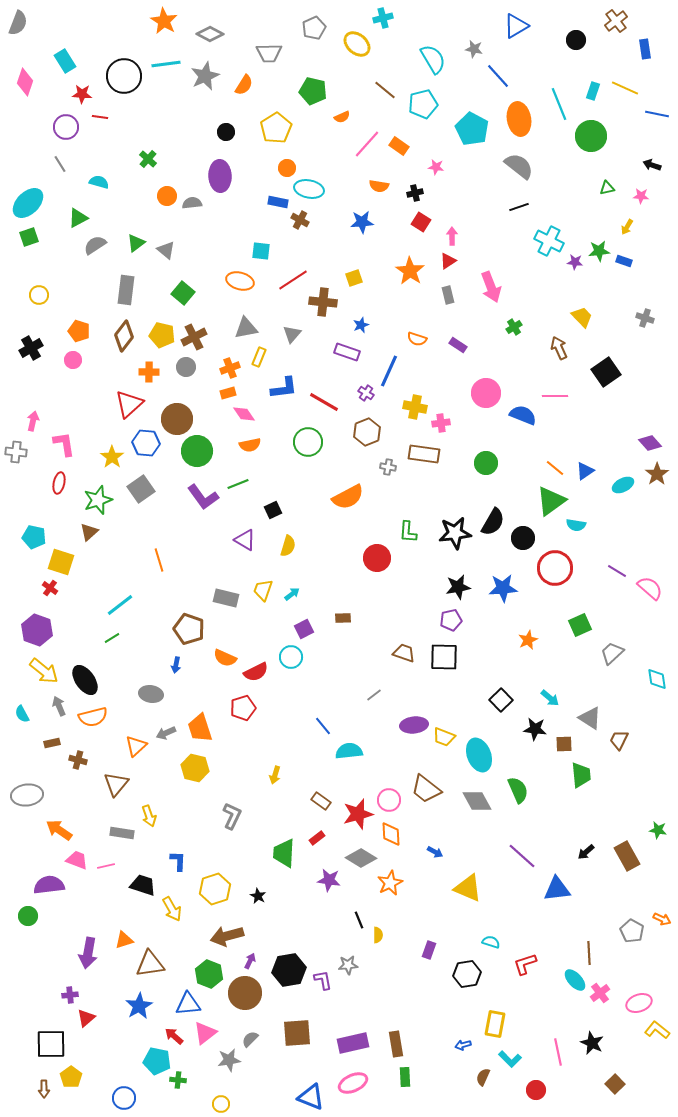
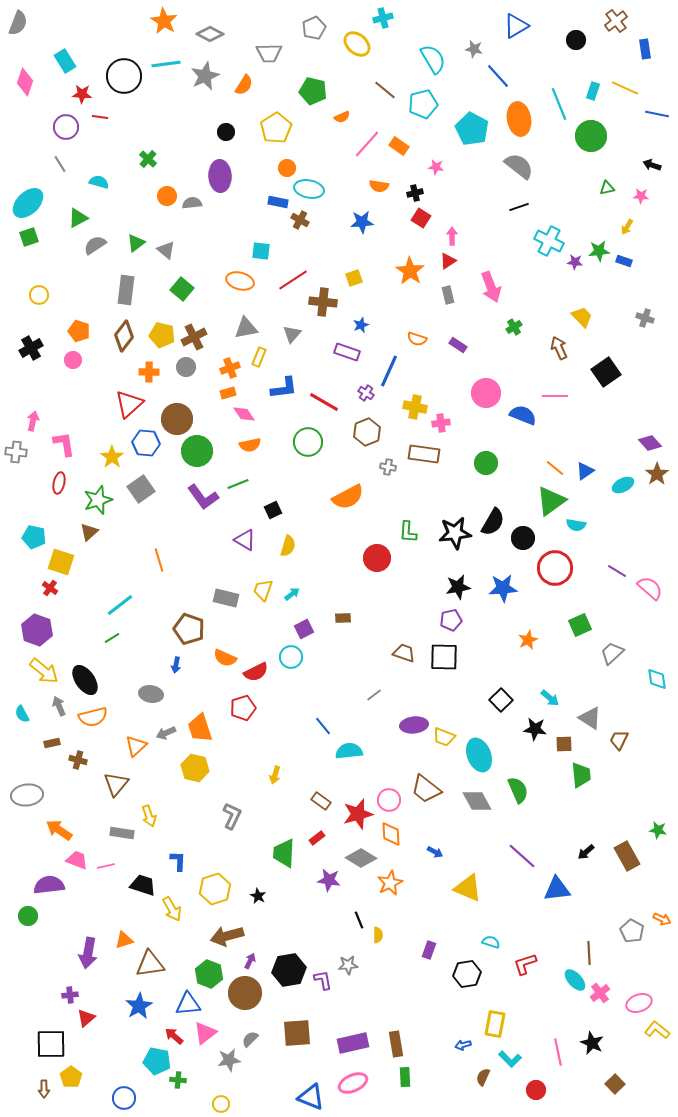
red square at (421, 222): moved 4 px up
green square at (183, 293): moved 1 px left, 4 px up
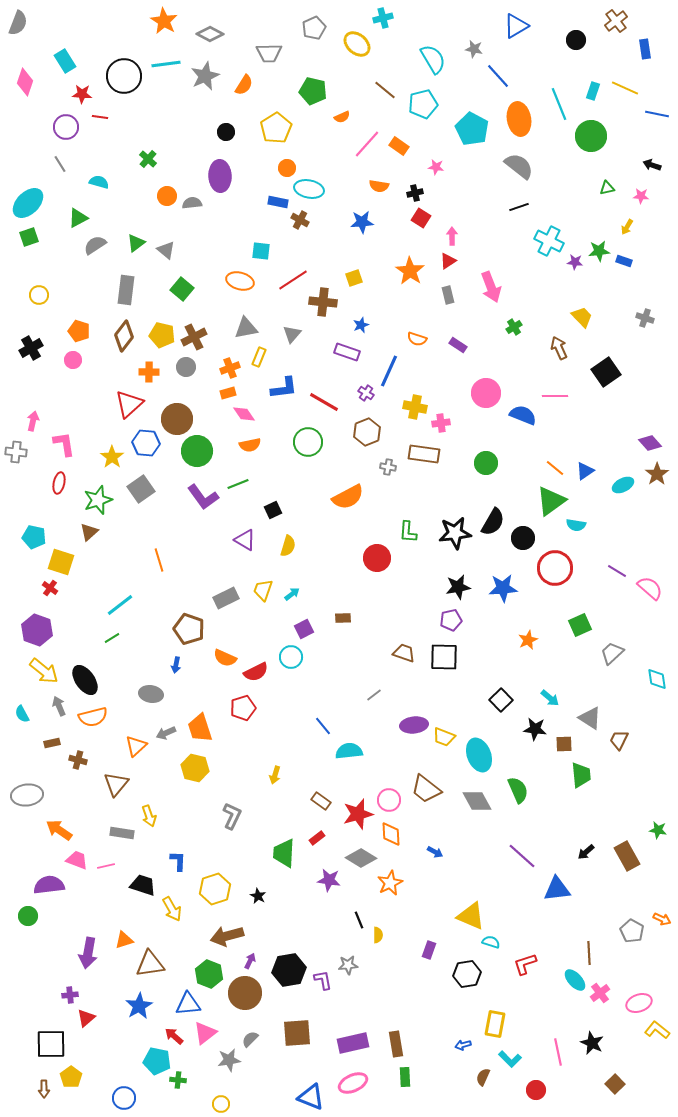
gray rectangle at (226, 598): rotated 40 degrees counterclockwise
yellow triangle at (468, 888): moved 3 px right, 28 px down
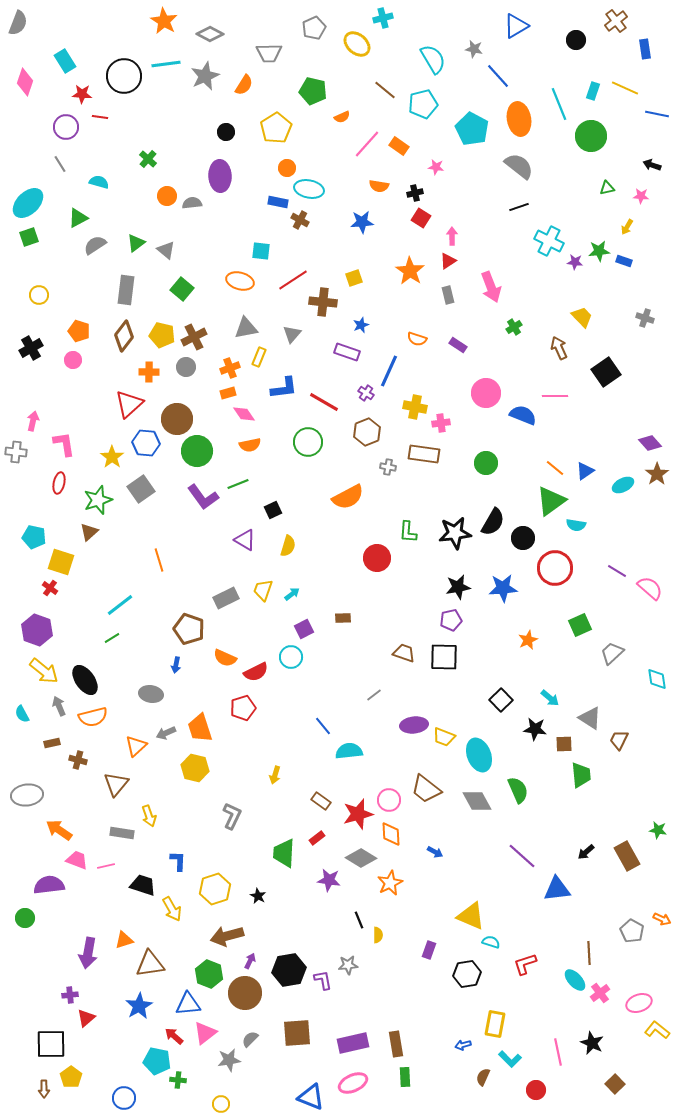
green circle at (28, 916): moved 3 px left, 2 px down
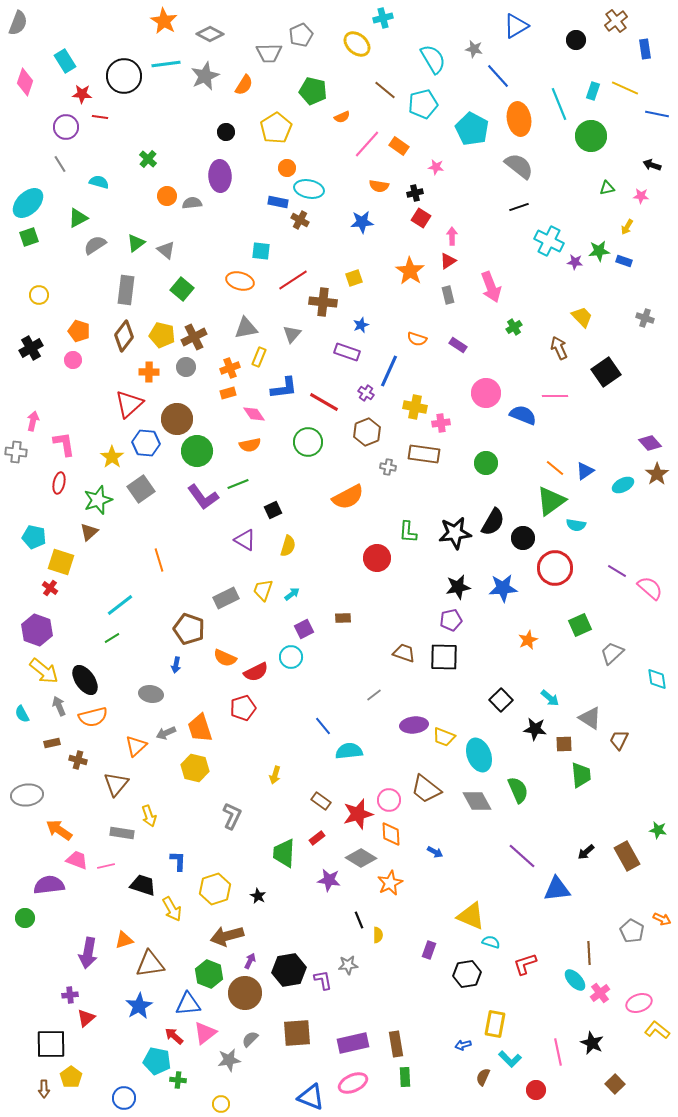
gray pentagon at (314, 28): moved 13 px left, 7 px down
pink diamond at (244, 414): moved 10 px right
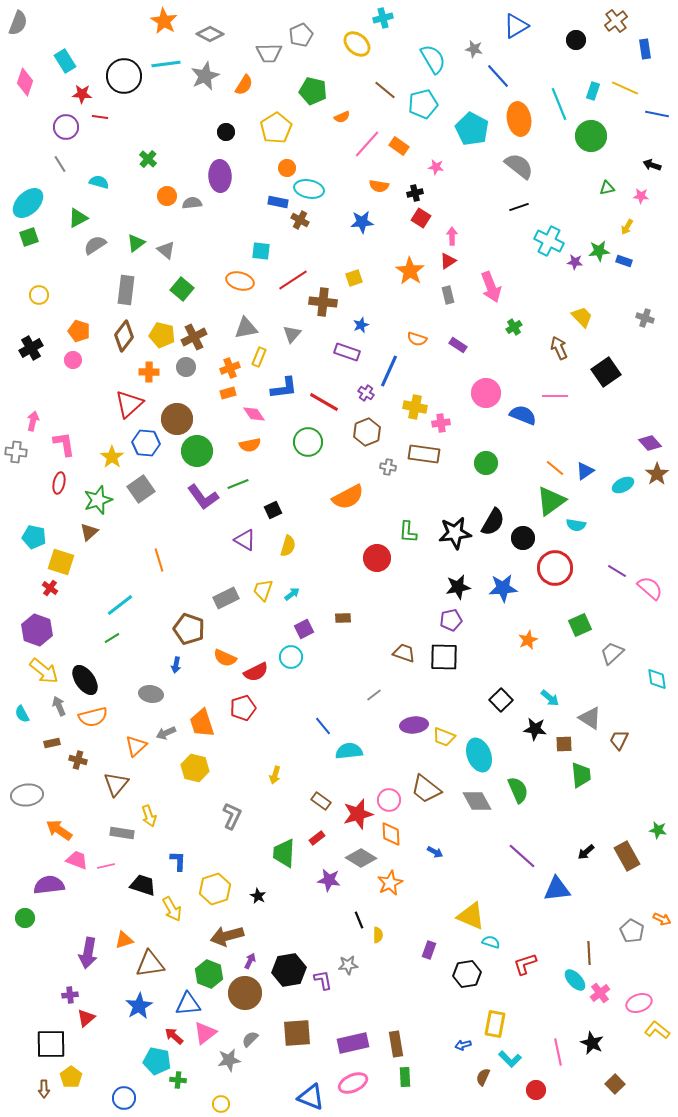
orange trapezoid at (200, 728): moved 2 px right, 5 px up
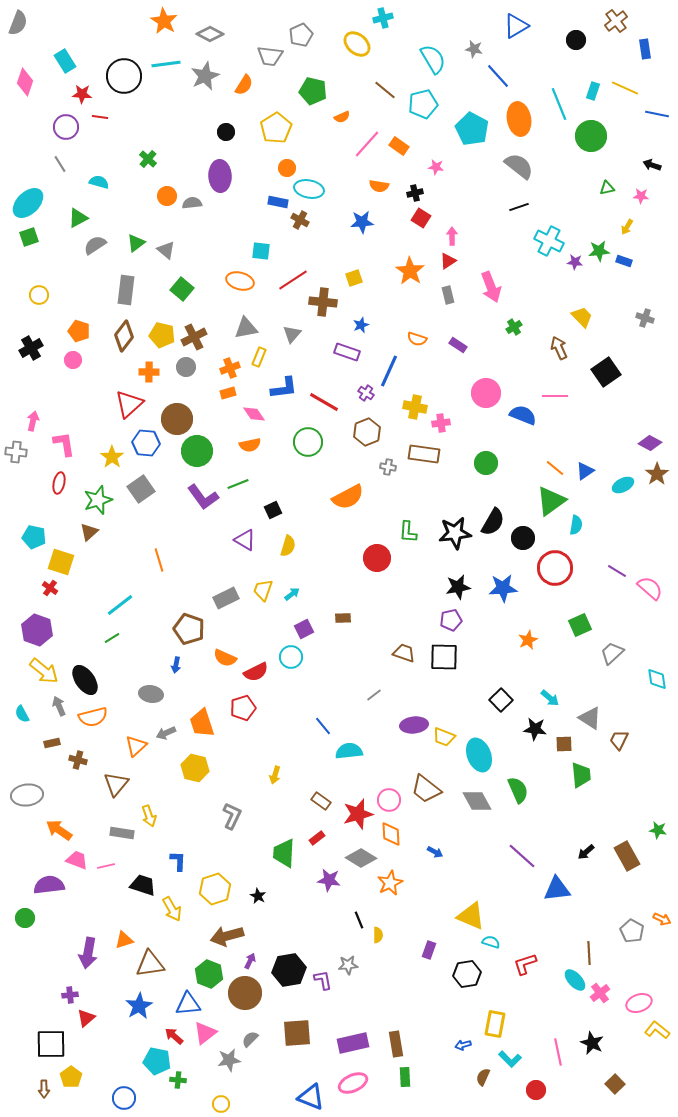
gray trapezoid at (269, 53): moved 1 px right, 3 px down; rotated 8 degrees clockwise
purple diamond at (650, 443): rotated 20 degrees counterclockwise
cyan semicircle at (576, 525): rotated 90 degrees counterclockwise
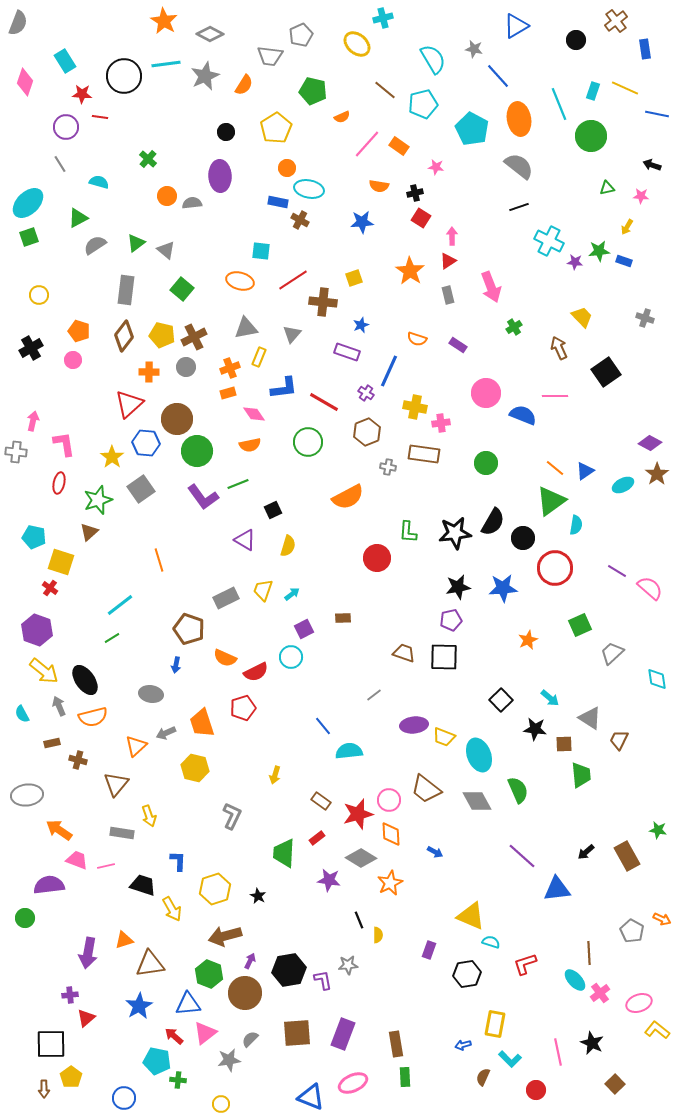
brown arrow at (227, 936): moved 2 px left
purple rectangle at (353, 1043): moved 10 px left, 9 px up; rotated 56 degrees counterclockwise
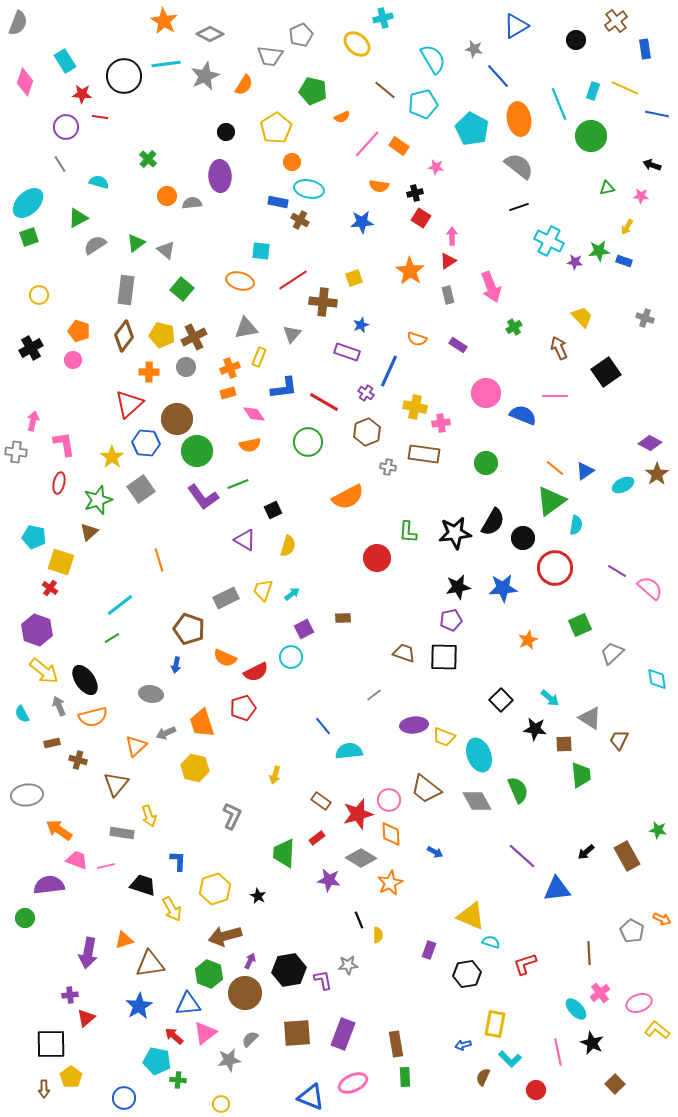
orange circle at (287, 168): moved 5 px right, 6 px up
cyan ellipse at (575, 980): moved 1 px right, 29 px down
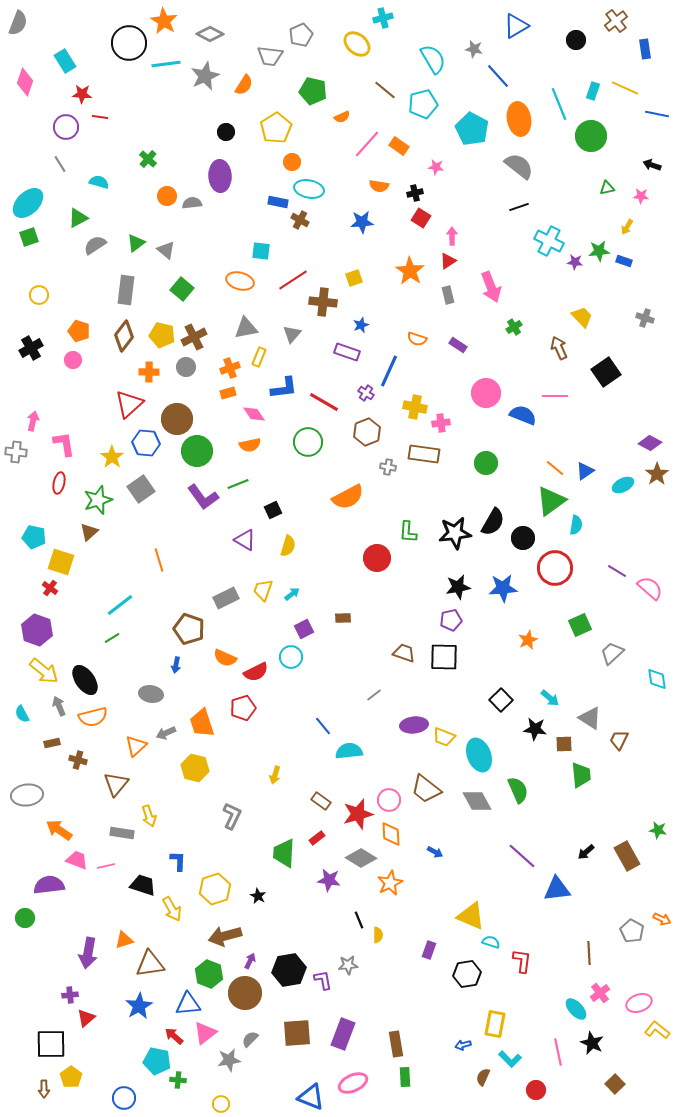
black circle at (124, 76): moved 5 px right, 33 px up
red L-shape at (525, 964): moved 3 px left, 3 px up; rotated 115 degrees clockwise
